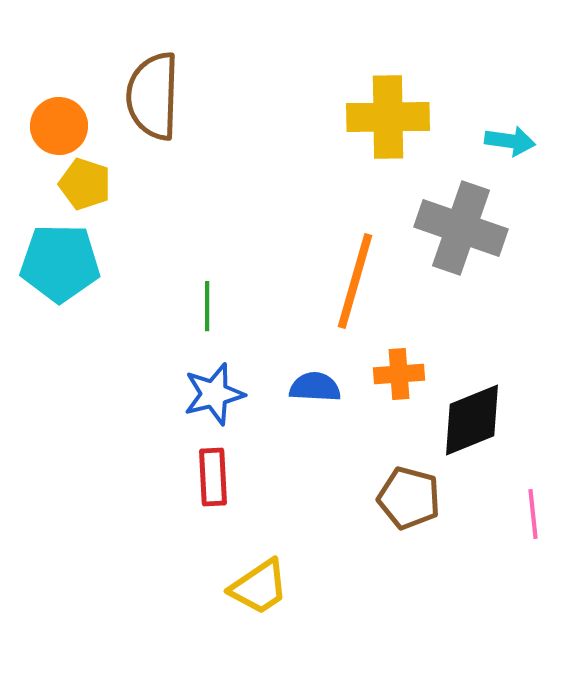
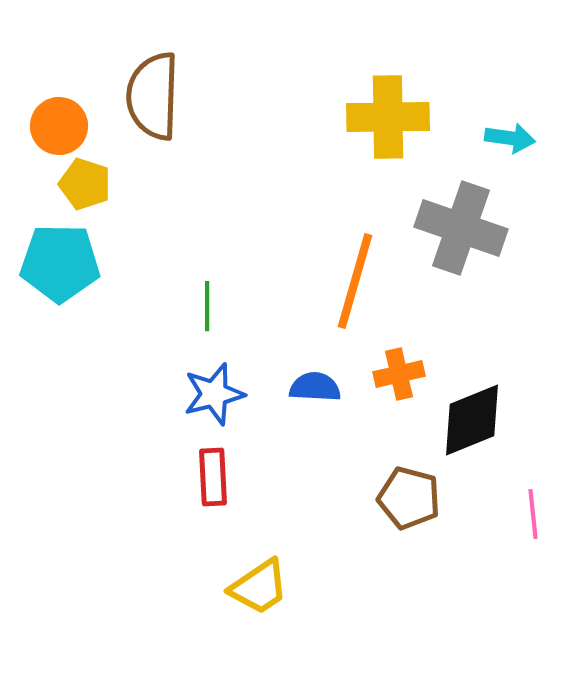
cyan arrow: moved 3 px up
orange cross: rotated 9 degrees counterclockwise
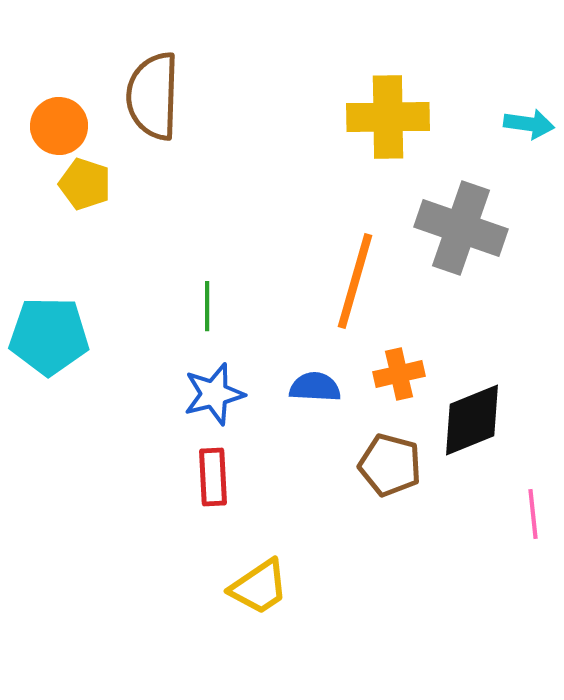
cyan arrow: moved 19 px right, 14 px up
cyan pentagon: moved 11 px left, 73 px down
brown pentagon: moved 19 px left, 33 px up
